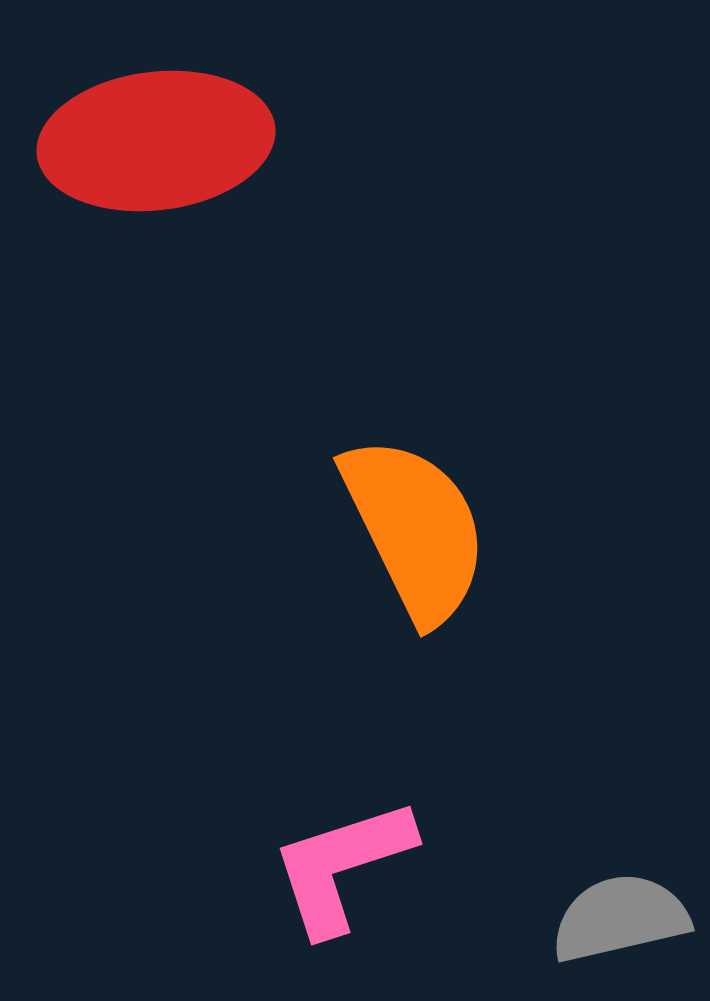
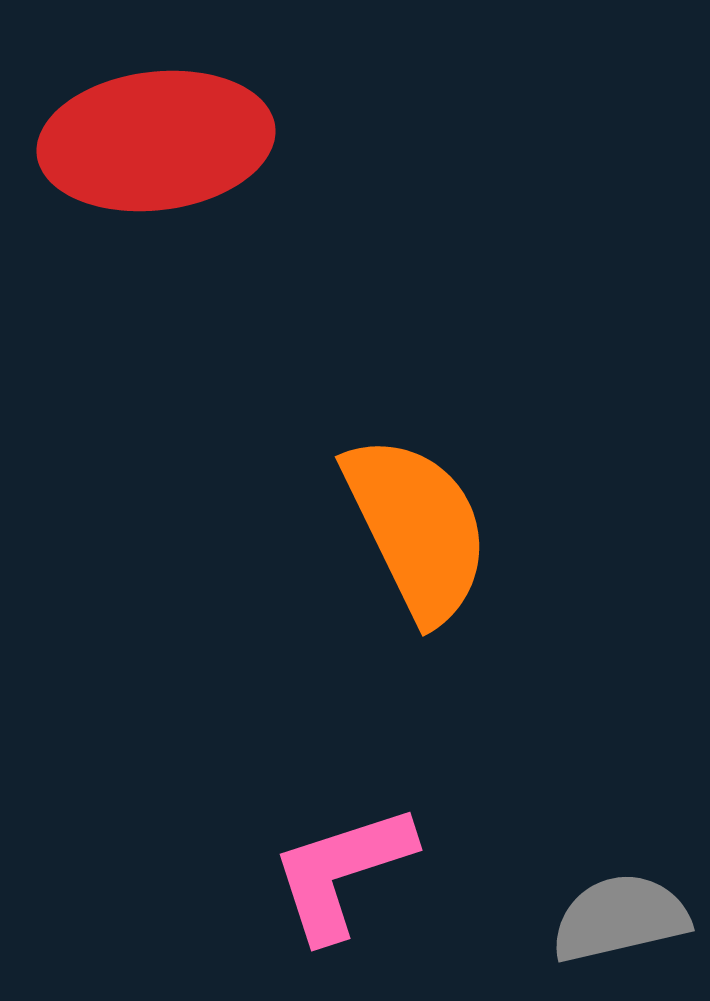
orange semicircle: moved 2 px right, 1 px up
pink L-shape: moved 6 px down
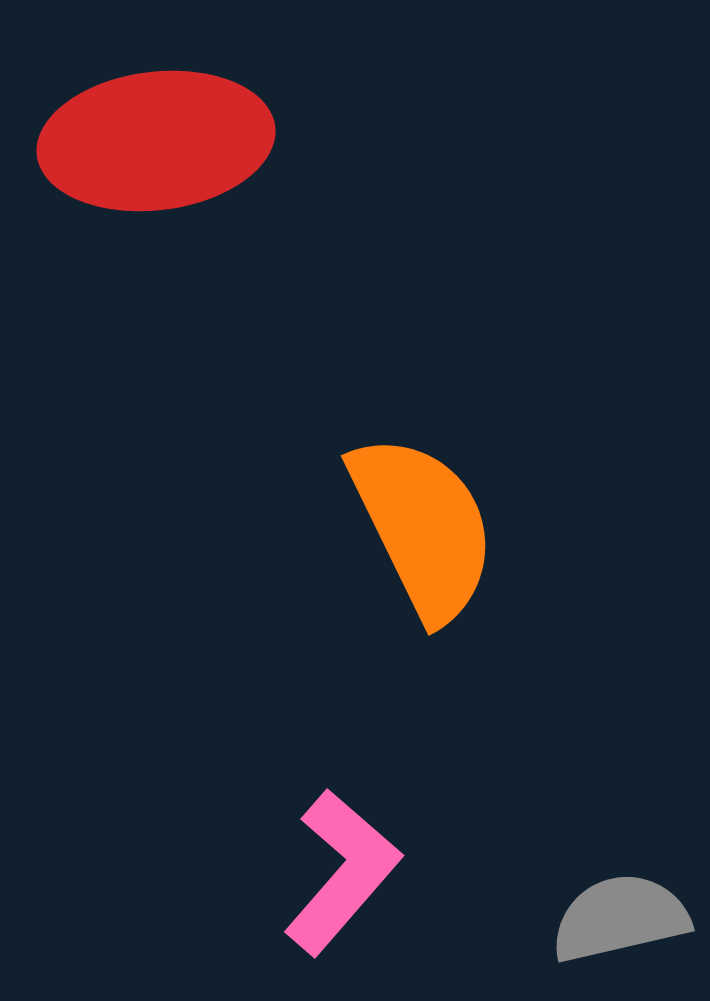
orange semicircle: moved 6 px right, 1 px up
pink L-shape: rotated 149 degrees clockwise
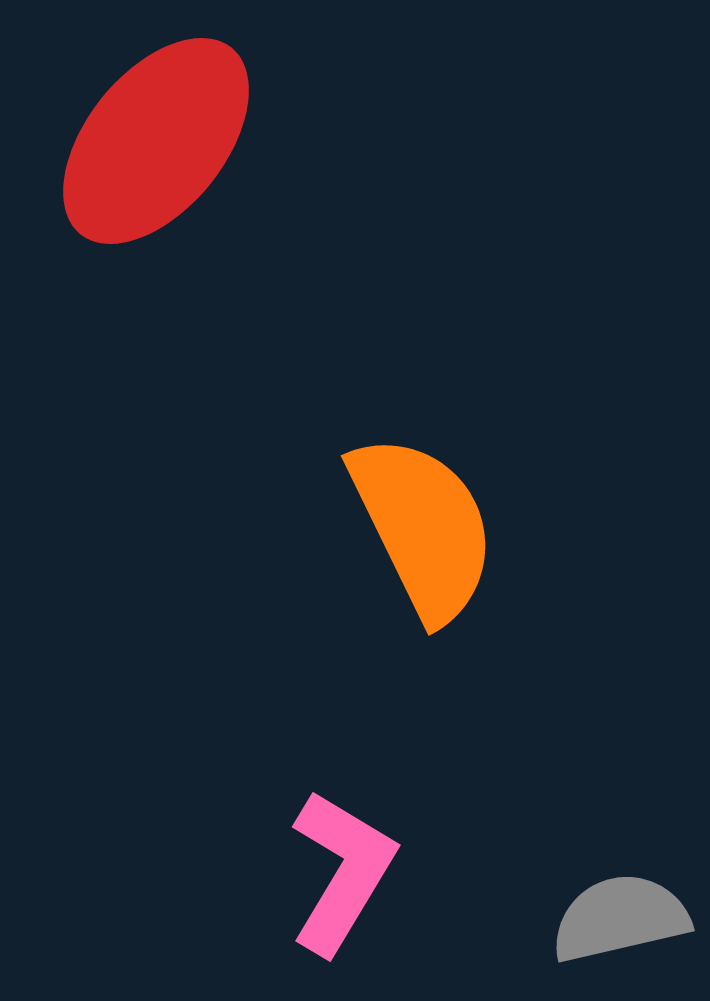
red ellipse: rotated 44 degrees counterclockwise
pink L-shape: rotated 10 degrees counterclockwise
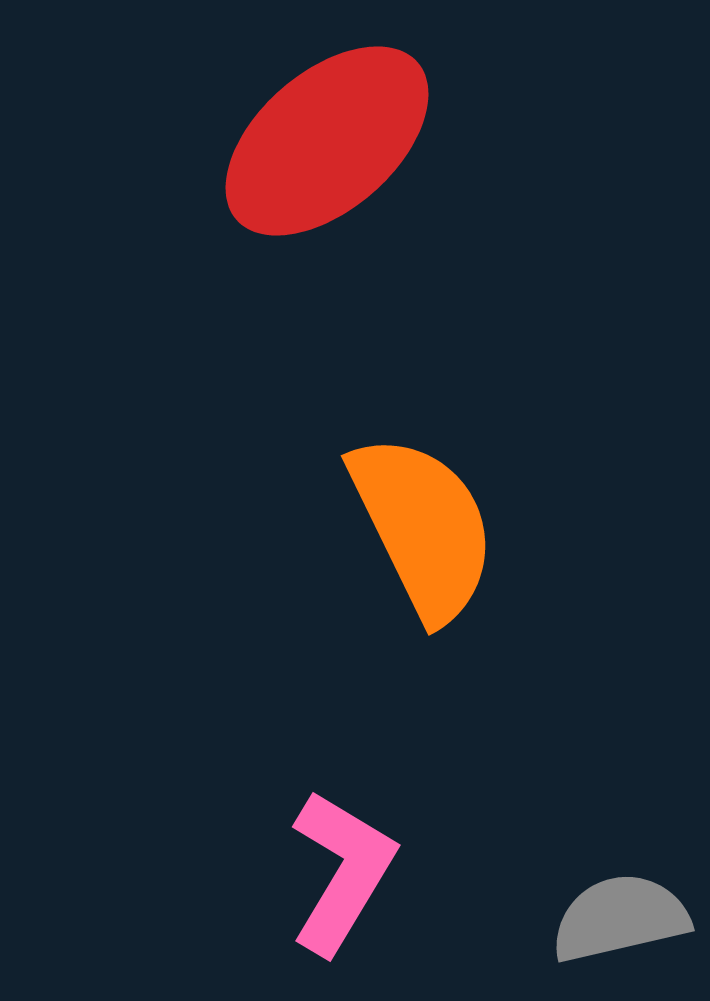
red ellipse: moved 171 px right; rotated 10 degrees clockwise
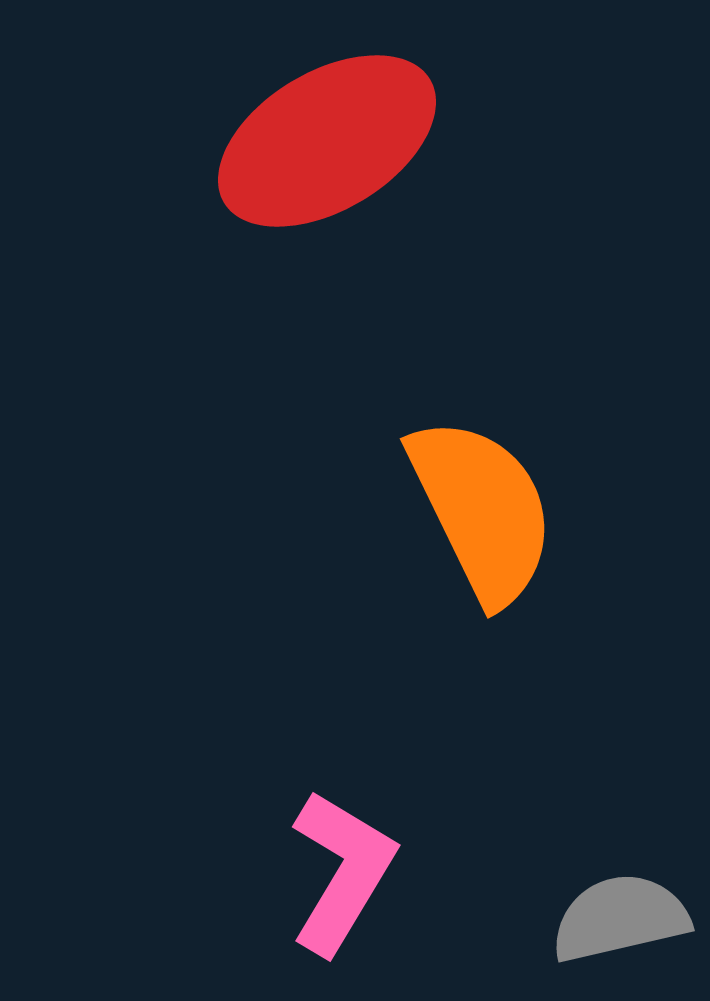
red ellipse: rotated 10 degrees clockwise
orange semicircle: moved 59 px right, 17 px up
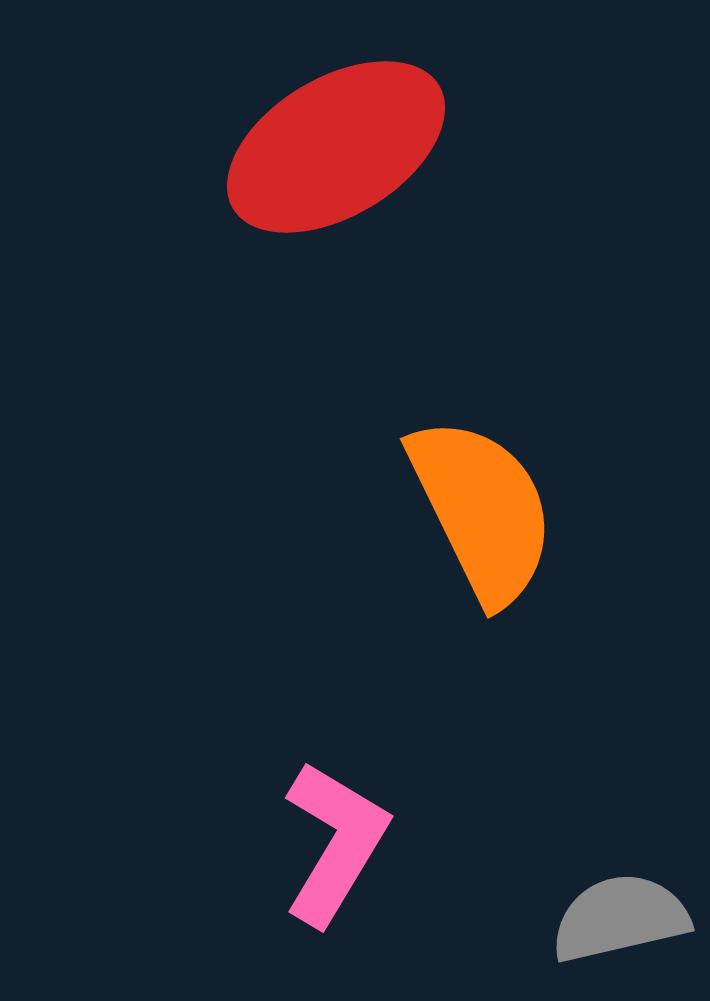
red ellipse: moved 9 px right, 6 px down
pink L-shape: moved 7 px left, 29 px up
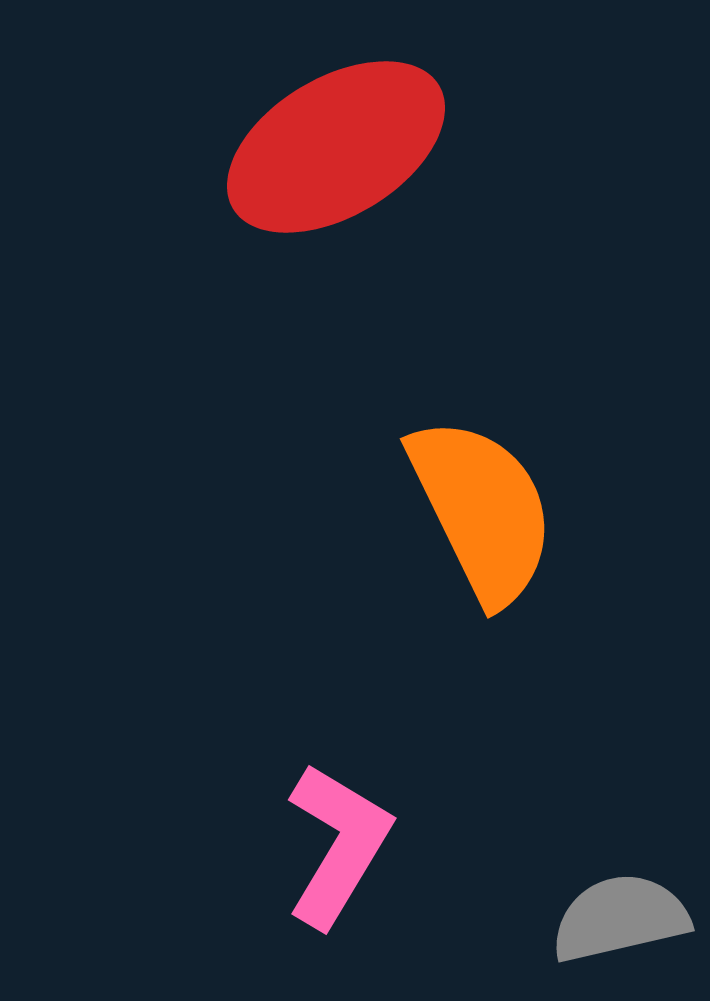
pink L-shape: moved 3 px right, 2 px down
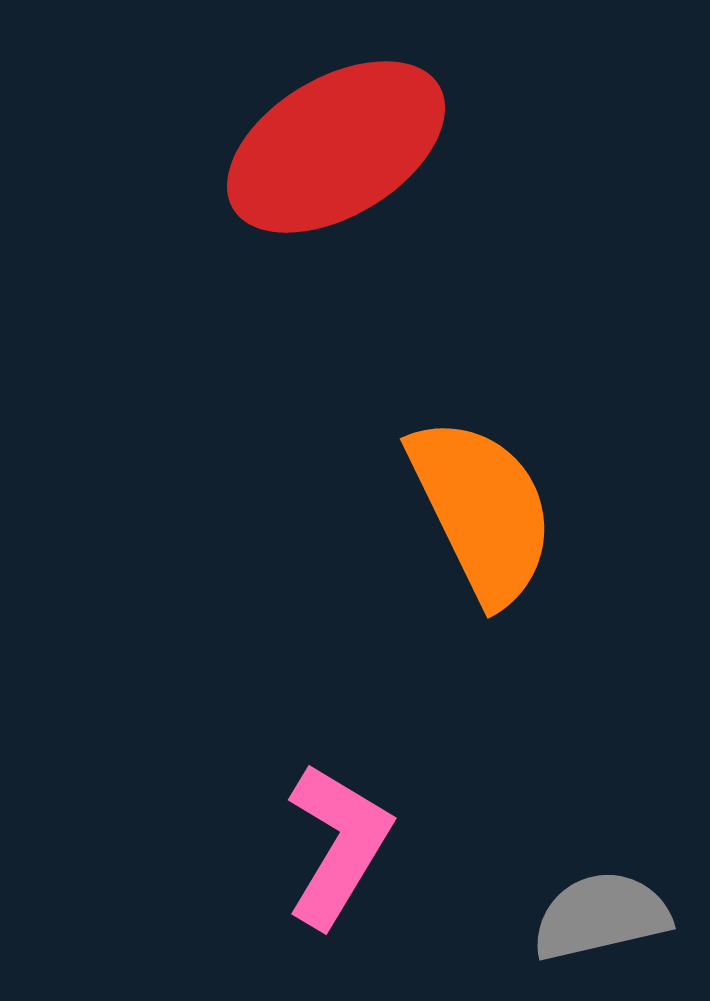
gray semicircle: moved 19 px left, 2 px up
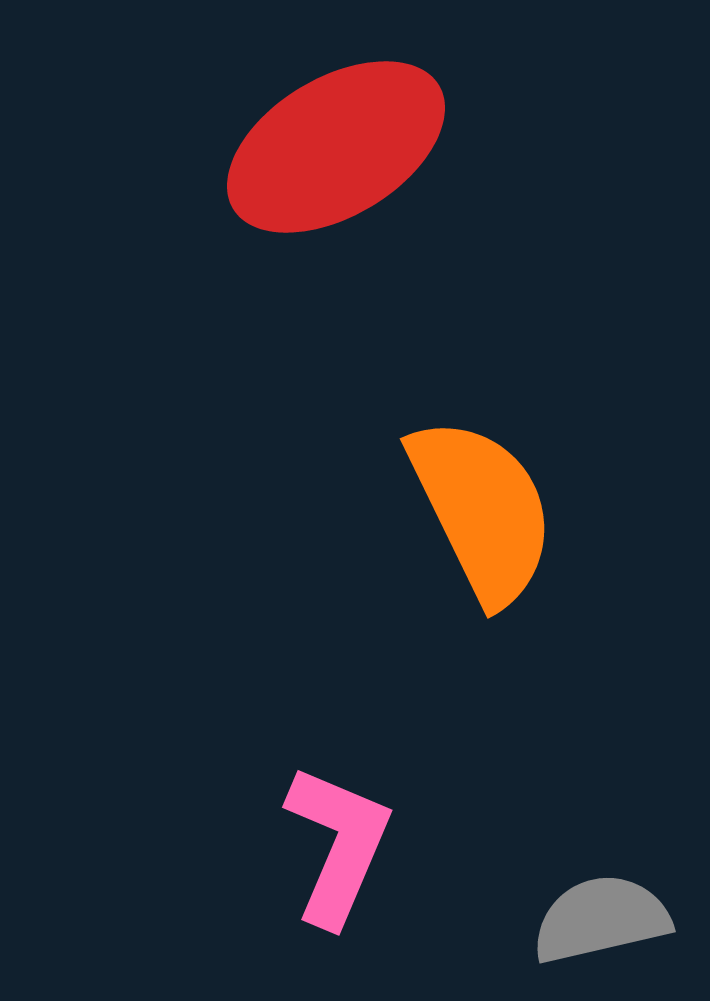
pink L-shape: rotated 8 degrees counterclockwise
gray semicircle: moved 3 px down
